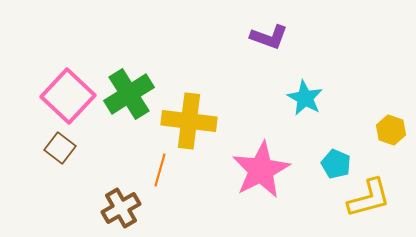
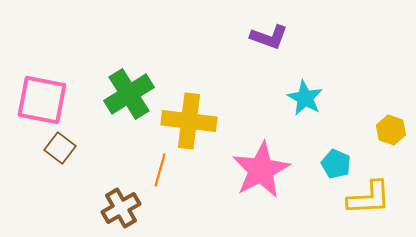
pink square: moved 26 px left, 4 px down; rotated 32 degrees counterclockwise
yellow L-shape: rotated 12 degrees clockwise
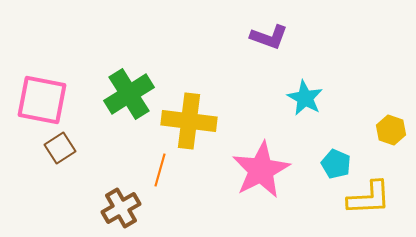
brown square: rotated 20 degrees clockwise
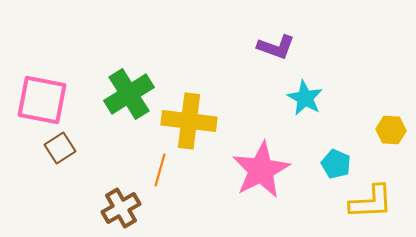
purple L-shape: moved 7 px right, 10 px down
yellow hexagon: rotated 16 degrees counterclockwise
yellow L-shape: moved 2 px right, 4 px down
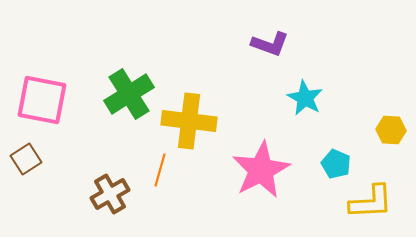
purple L-shape: moved 6 px left, 3 px up
brown square: moved 34 px left, 11 px down
brown cross: moved 11 px left, 14 px up
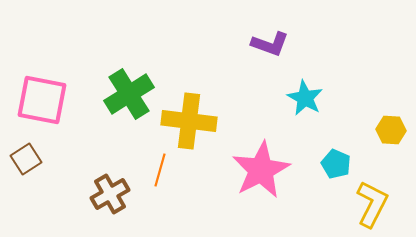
yellow L-shape: moved 1 px right, 2 px down; rotated 60 degrees counterclockwise
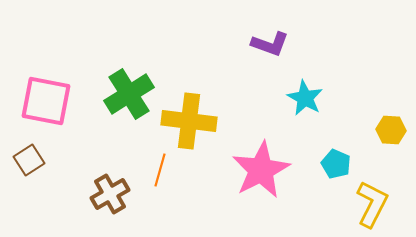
pink square: moved 4 px right, 1 px down
brown square: moved 3 px right, 1 px down
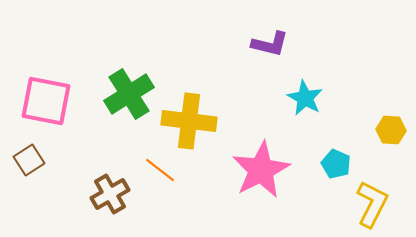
purple L-shape: rotated 6 degrees counterclockwise
orange line: rotated 68 degrees counterclockwise
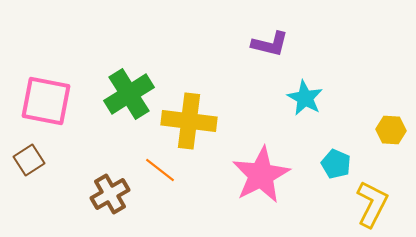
pink star: moved 5 px down
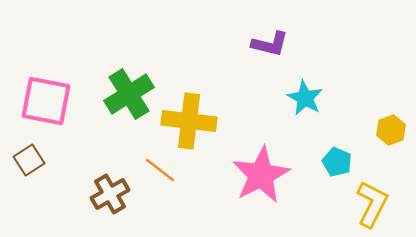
yellow hexagon: rotated 24 degrees counterclockwise
cyan pentagon: moved 1 px right, 2 px up
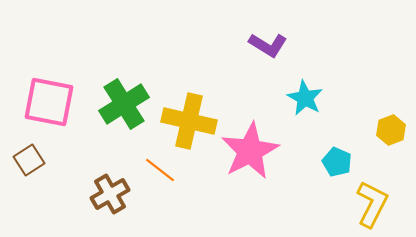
purple L-shape: moved 2 px left, 1 px down; rotated 18 degrees clockwise
green cross: moved 5 px left, 10 px down
pink square: moved 3 px right, 1 px down
yellow cross: rotated 6 degrees clockwise
pink star: moved 11 px left, 24 px up
